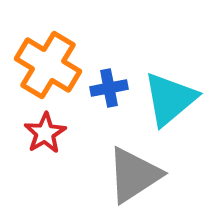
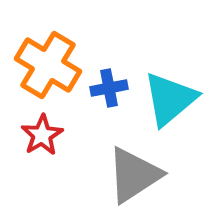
red star: moved 3 px left, 2 px down
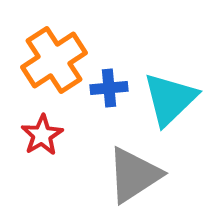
orange cross: moved 6 px right, 5 px up; rotated 26 degrees clockwise
blue cross: rotated 6 degrees clockwise
cyan triangle: rotated 4 degrees counterclockwise
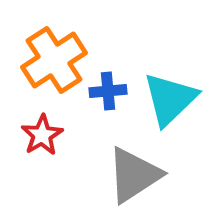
blue cross: moved 1 px left, 3 px down
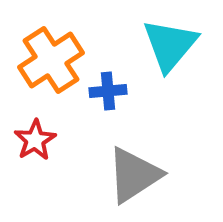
orange cross: moved 3 px left
cyan triangle: moved 54 px up; rotated 6 degrees counterclockwise
red star: moved 7 px left, 5 px down
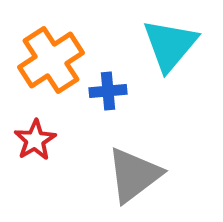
gray triangle: rotated 4 degrees counterclockwise
